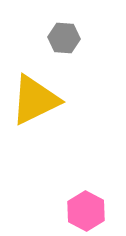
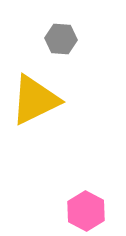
gray hexagon: moved 3 px left, 1 px down
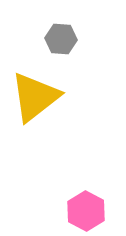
yellow triangle: moved 3 px up; rotated 12 degrees counterclockwise
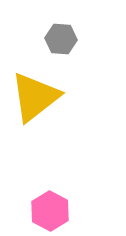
pink hexagon: moved 36 px left
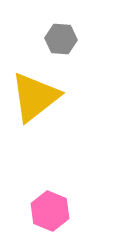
pink hexagon: rotated 6 degrees counterclockwise
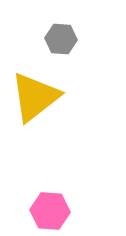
pink hexagon: rotated 18 degrees counterclockwise
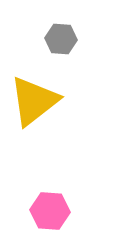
yellow triangle: moved 1 px left, 4 px down
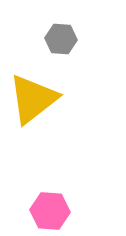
yellow triangle: moved 1 px left, 2 px up
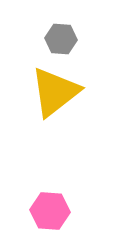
yellow triangle: moved 22 px right, 7 px up
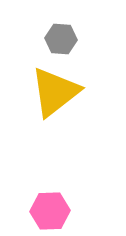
pink hexagon: rotated 6 degrees counterclockwise
